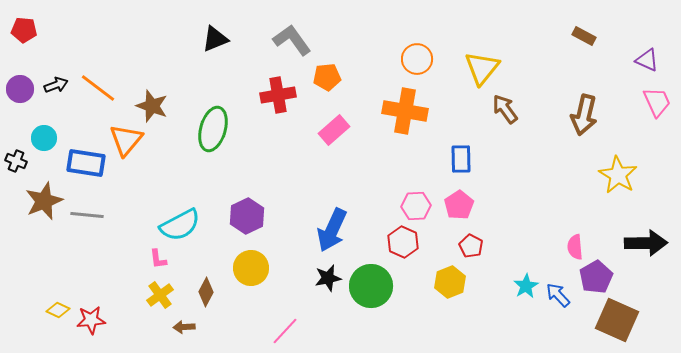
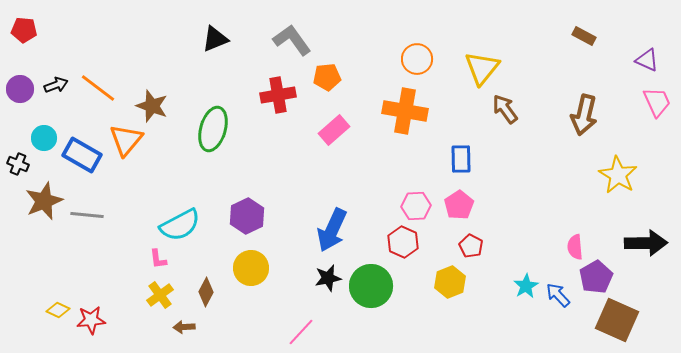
black cross at (16, 161): moved 2 px right, 3 px down
blue rectangle at (86, 163): moved 4 px left, 8 px up; rotated 21 degrees clockwise
pink line at (285, 331): moved 16 px right, 1 px down
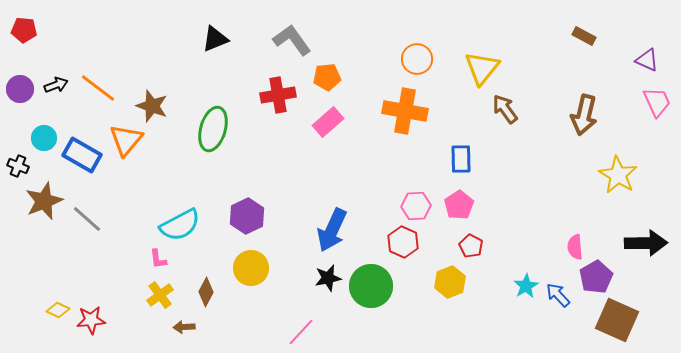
pink rectangle at (334, 130): moved 6 px left, 8 px up
black cross at (18, 164): moved 2 px down
gray line at (87, 215): moved 4 px down; rotated 36 degrees clockwise
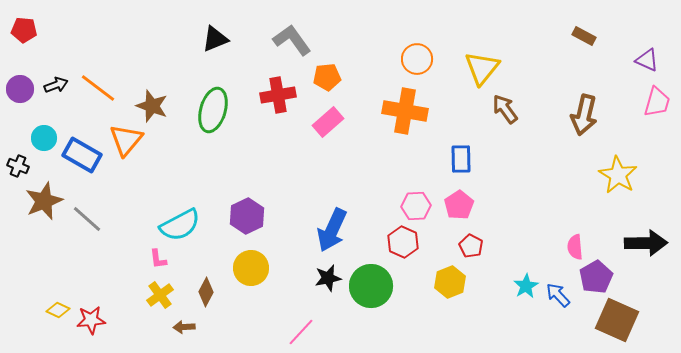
pink trapezoid at (657, 102): rotated 40 degrees clockwise
green ellipse at (213, 129): moved 19 px up
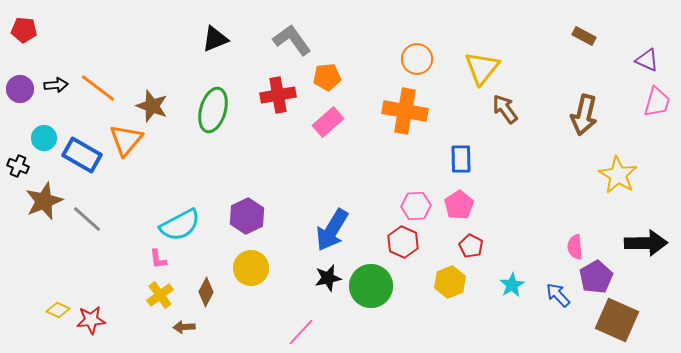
black arrow at (56, 85): rotated 15 degrees clockwise
blue arrow at (332, 230): rotated 6 degrees clockwise
cyan star at (526, 286): moved 14 px left, 1 px up
